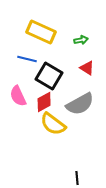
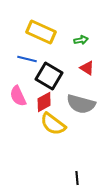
gray semicircle: moved 1 px right; rotated 44 degrees clockwise
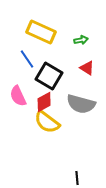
blue line: rotated 42 degrees clockwise
yellow semicircle: moved 6 px left, 2 px up
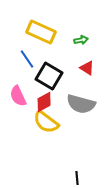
yellow semicircle: moved 1 px left
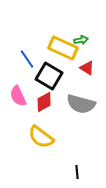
yellow rectangle: moved 22 px right, 16 px down
yellow semicircle: moved 5 px left, 15 px down
black line: moved 6 px up
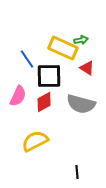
black square: rotated 32 degrees counterclockwise
pink semicircle: rotated 130 degrees counterclockwise
yellow semicircle: moved 6 px left, 4 px down; rotated 116 degrees clockwise
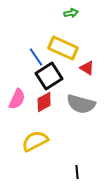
green arrow: moved 10 px left, 27 px up
blue line: moved 9 px right, 2 px up
black square: rotated 32 degrees counterclockwise
pink semicircle: moved 1 px left, 3 px down
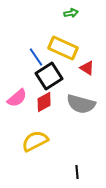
pink semicircle: moved 1 px up; rotated 25 degrees clockwise
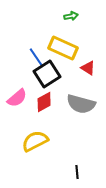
green arrow: moved 3 px down
red triangle: moved 1 px right
black square: moved 2 px left, 2 px up
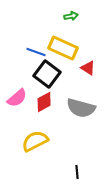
blue line: moved 5 px up; rotated 36 degrees counterclockwise
black square: rotated 20 degrees counterclockwise
gray semicircle: moved 4 px down
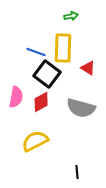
yellow rectangle: rotated 68 degrees clockwise
pink semicircle: moved 1 px left, 1 px up; rotated 40 degrees counterclockwise
red diamond: moved 3 px left
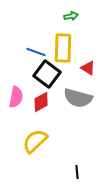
gray semicircle: moved 3 px left, 10 px up
yellow semicircle: rotated 16 degrees counterclockwise
